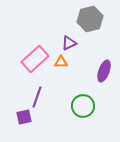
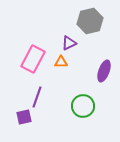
gray hexagon: moved 2 px down
pink rectangle: moved 2 px left; rotated 20 degrees counterclockwise
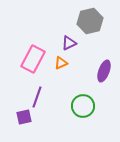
orange triangle: moved 1 px down; rotated 24 degrees counterclockwise
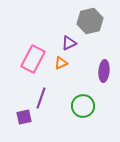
purple ellipse: rotated 15 degrees counterclockwise
purple line: moved 4 px right, 1 px down
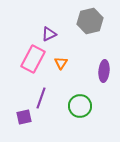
purple triangle: moved 20 px left, 9 px up
orange triangle: rotated 32 degrees counterclockwise
green circle: moved 3 px left
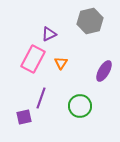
purple ellipse: rotated 25 degrees clockwise
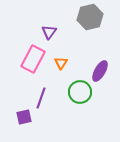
gray hexagon: moved 4 px up
purple triangle: moved 2 px up; rotated 28 degrees counterclockwise
purple ellipse: moved 4 px left
green circle: moved 14 px up
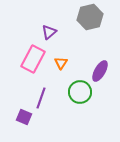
purple triangle: rotated 14 degrees clockwise
purple square: rotated 35 degrees clockwise
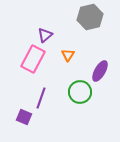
purple triangle: moved 4 px left, 3 px down
orange triangle: moved 7 px right, 8 px up
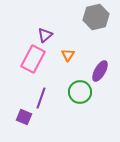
gray hexagon: moved 6 px right
